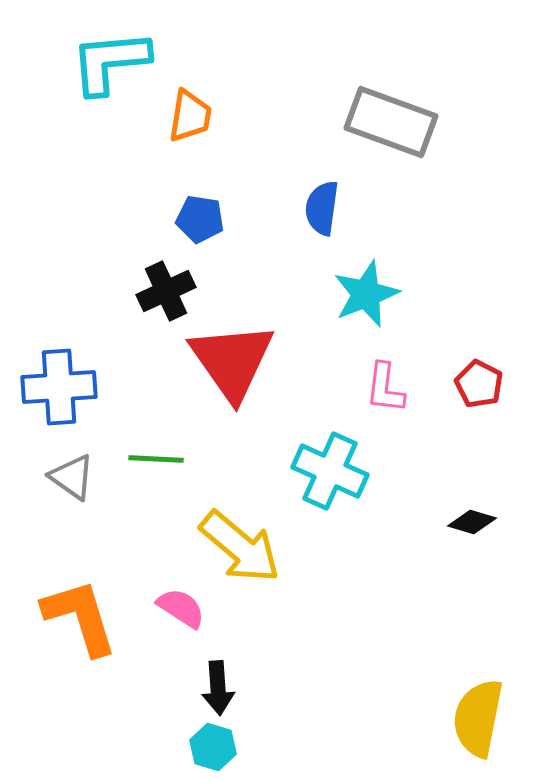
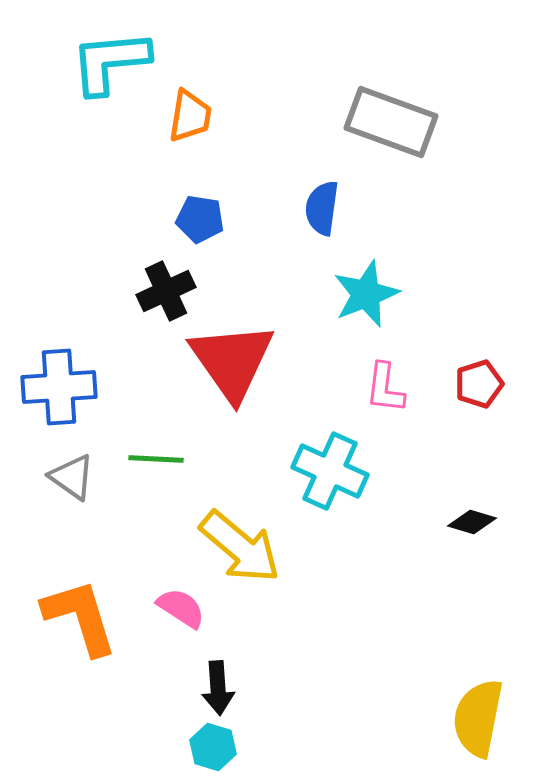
red pentagon: rotated 27 degrees clockwise
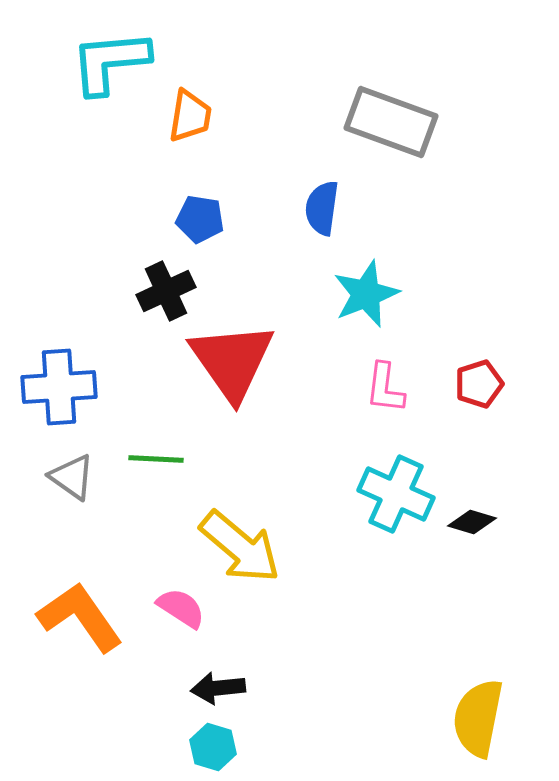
cyan cross: moved 66 px right, 23 px down
orange L-shape: rotated 18 degrees counterclockwise
black arrow: rotated 88 degrees clockwise
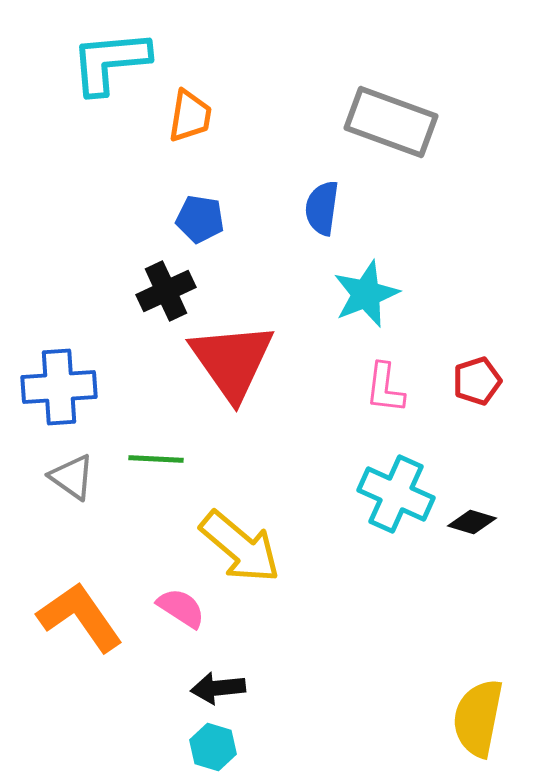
red pentagon: moved 2 px left, 3 px up
